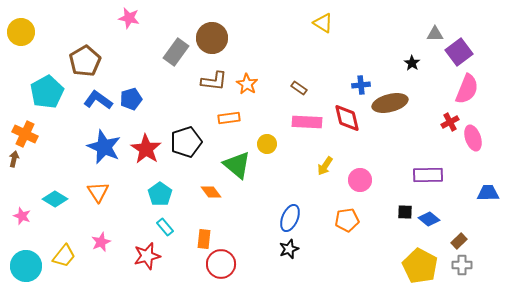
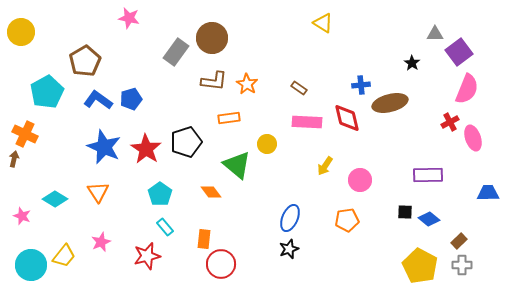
cyan circle at (26, 266): moved 5 px right, 1 px up
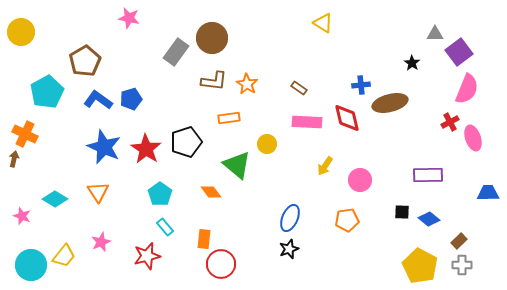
black square at (405, 212): moved 3 px left
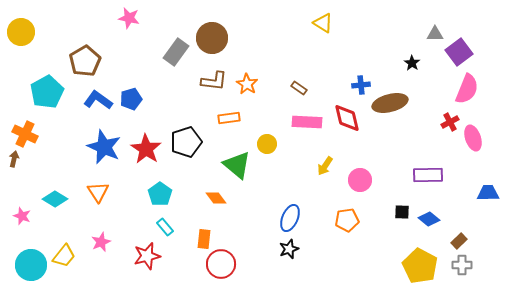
orange diamond at (211, 192): moved 5 px right, 6 px down
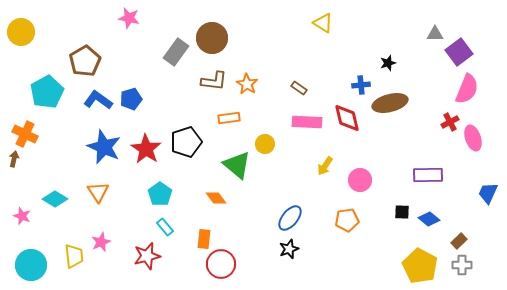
black star at (412, 63): moved 24 px left; rotated 21 degrees clockwise
yellow circle at (267, 144): moved 2 px left
blue trapezoid at (488, 193): rotated 65 degrees counterclockwise
blue ellipse at (290, 218): rotated 16 degrees clockwise
yellow trapezoid at (64, 256): moved 10 px right; rotated 45 degrees counterclockwise
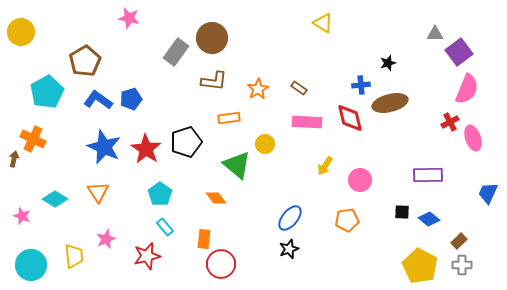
orange star at (247, 84): moved 11 px right, 5 px down; rotated 10 degrees clockwise
red diamond at (347, 118): moved 3 px right
orange cross at (25, 134): moved 8 px right, 5 px down
pink star at (101, 242): moved 5 px right, 3 px up
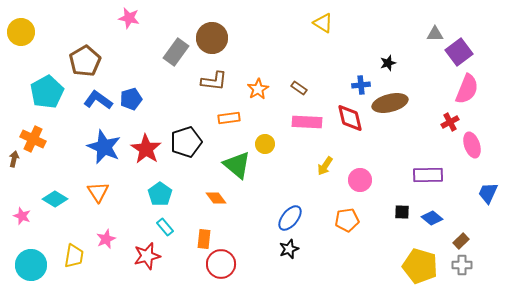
pink ellipse at (473, 138): moved 1 px left, 7 px down
blue diamond at (429, 219): moved 3 px right, 1 px up
brown rectangle at (459, 241): moved 2 px right
yellow trapezoid at (74, 256): rotated 15 degrees clockwise
yellow pentagon at (420, 266): rotated 12 degrees counterclockwise
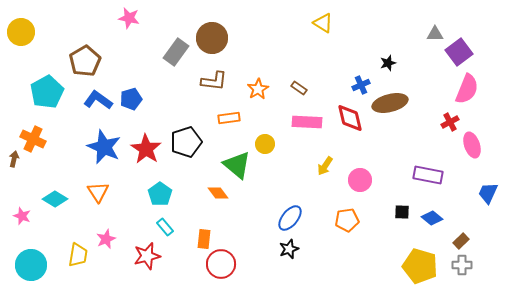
blue cross at (361, 85): rotated 18 degrees counterclockwise
purple rectangle at (428, 175): rotated 12 degrees clockwise
orange diamond at (216, 198): moved 2 px right, 5 px up
yellow trapezoid at (74, 256): moved 4 px right, 1 px up
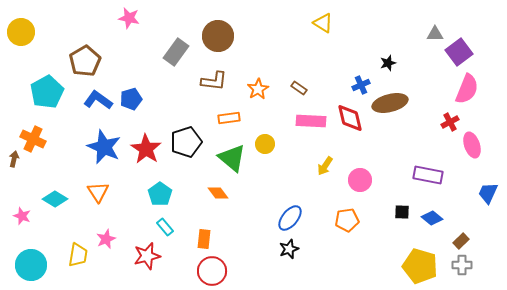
brown circle at (212, 38): moved 6 px right, 2 px up
pink rectangle at (307, 122): moved 4 px right, 1 px up
green triangle at (237, 165): moved 5 px left, 7 px up
red circle at (221, 264): moved 9 px left, 7 px down
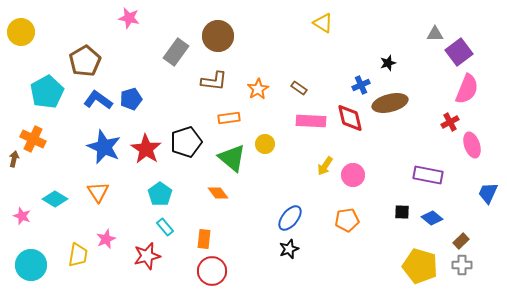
pink circle at (360, 180): moved 7 px left, 5 px up
